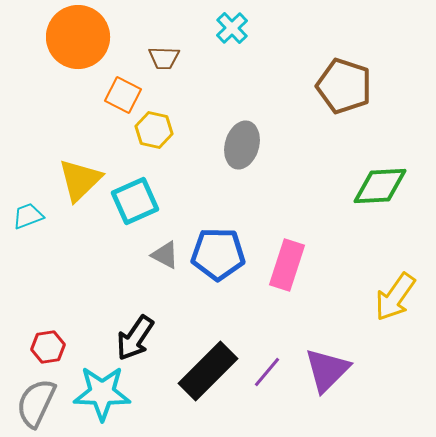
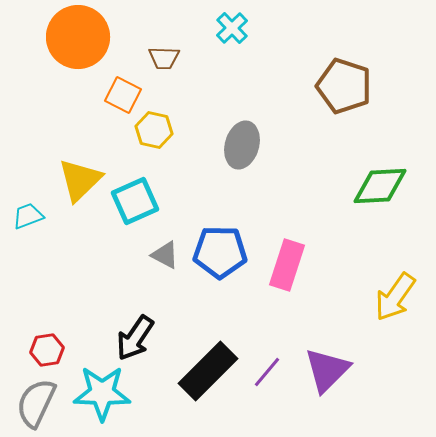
blue pentagon: moved 2 px right, 2 px up
red hexagon: moved 1 px left, 3 px down
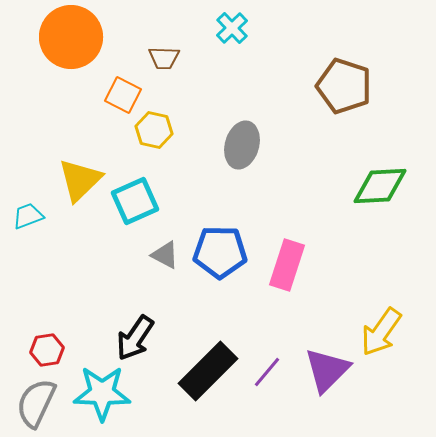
orange circle: moved 7 px left
yellow arrow: moved 14 px left, 35 px down
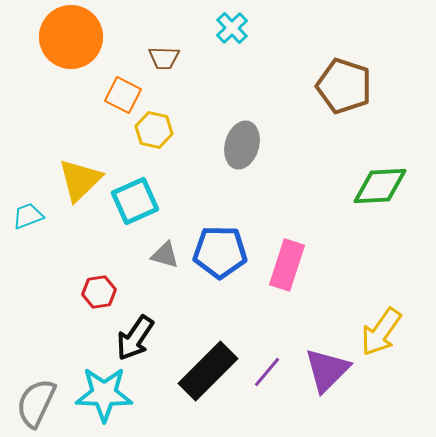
gray triangle: rotated 12 degrees counterclockwise
red hexagon: moved 52 px right, 58 px up
cyan star: moved 2 px right, 1 px down
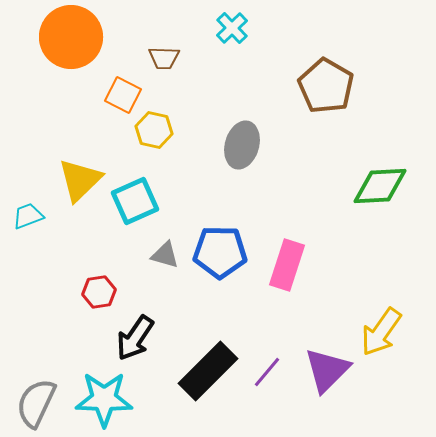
brown pentagon: moved 18 px left; rotated 12 degrees clockwise
cyan star: moved 5 px down
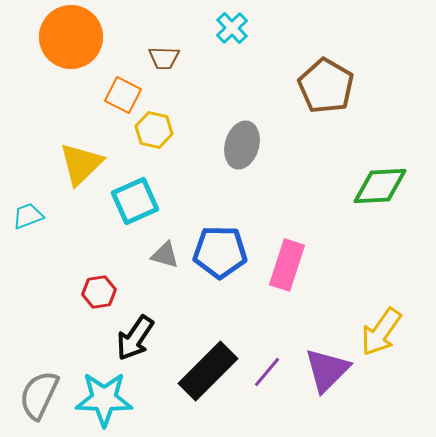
yellow triangle: moved 1 px right, 16 px up
gray semicircle: moved 3 px right, 8 px up
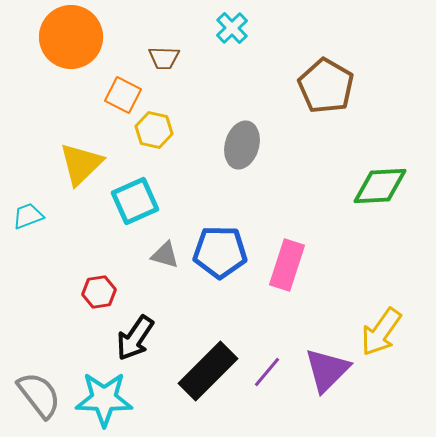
gray semicircle: rotated 117 degrees clockwise
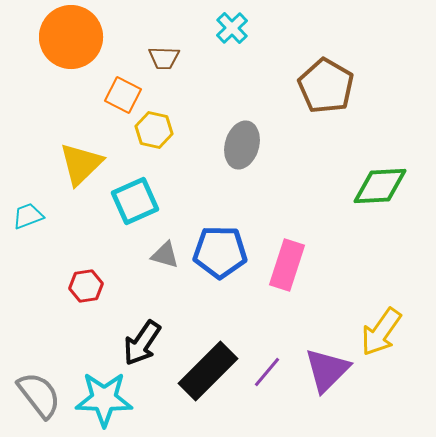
red hexagon: moved 13 px left, 6 px up
black arrow: moved 7 px right, 5 px down
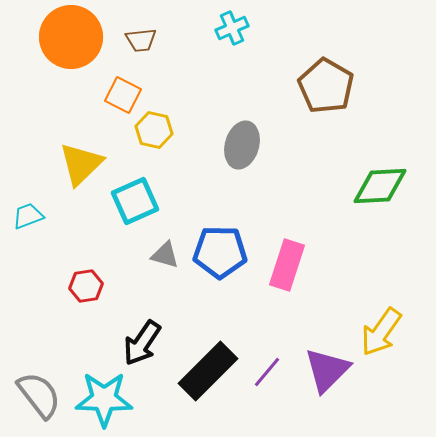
cyan cross: rotated 20 degrees clockwise
brown trapezoid: moved 23 px left, 18 px up; rotated 8 degrees counterclockwise
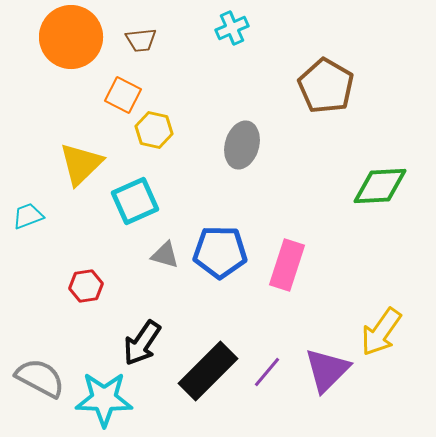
gray semicircle: moved 1 px right, 17 px up; rotated 24 degrees counterclockwise
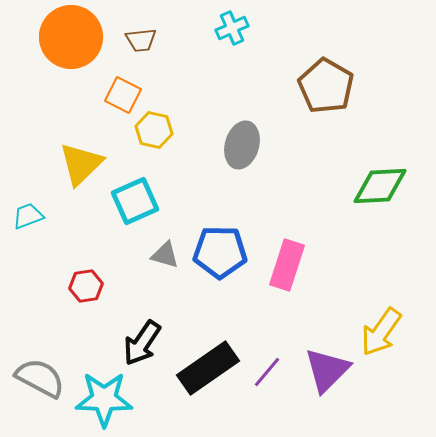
black rectangle: moved 3 px up; rotated 10 degrees clockwise
